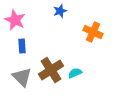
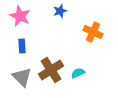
pink star: moved 5 px right, 4 px up
cyan semicircle: moved 3 px right
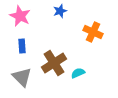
brown cross: moved 3 px right, 7 px up
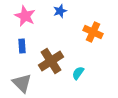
pink star: moved 5 px right
brown cross: moved 3 px left, 2 px up
cyan semicircle: rotated 32 degrees counterclockwise
gray triangle: moved 6 px down
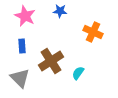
blue star: rotated 24 degrees clockwise
gray triangle: moved 2 px left, 5 px up
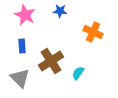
pink star: moved 1 px up
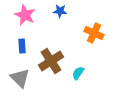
orange cross: moved 1 px right, 1 px down
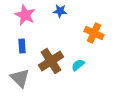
cyan semicircle: moved 8 px up; rotated 16 degrees clockwise
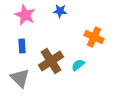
orange cross: moved 4 px down
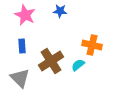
orange cross: moved 2 px left, 8 px down; rotated 12 degrees counterclockwise
